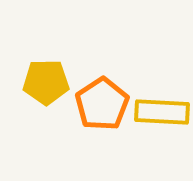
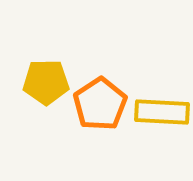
orange pentagon: moved 2 px left
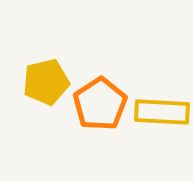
yellow pentagon: rotated 12 degrees counterclockwise
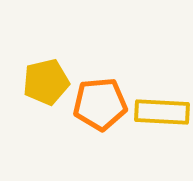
orange pentagon: rotated 28 degrees clockwise
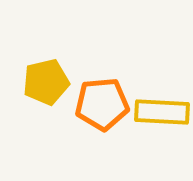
orange pentagon: moved 2 px right
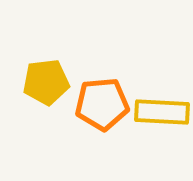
yellow pentagon: rotated 6 degrees clockwise
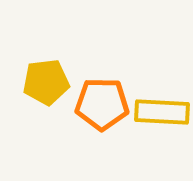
orange pentagon: rotated 6 degrees clockwise
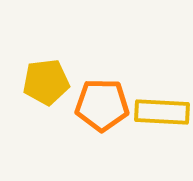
orange pentagon: moved 1 px down
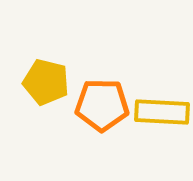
yellow pentagon: rotated 21 degrees clockwise
